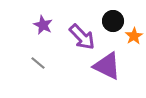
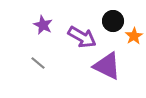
purple arrow: rotated 16 degrees counterclockwise
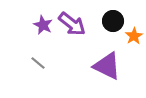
purple arrow: moved 10 px left, 13 px up; rotated 8 degrees clockwise
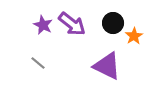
black circle: moved 2 px down
